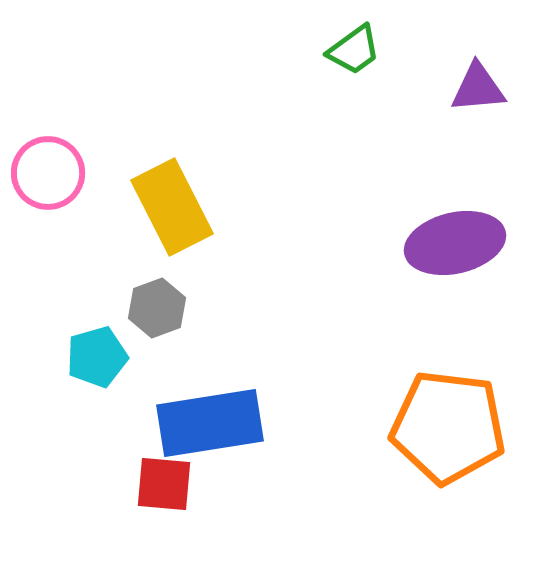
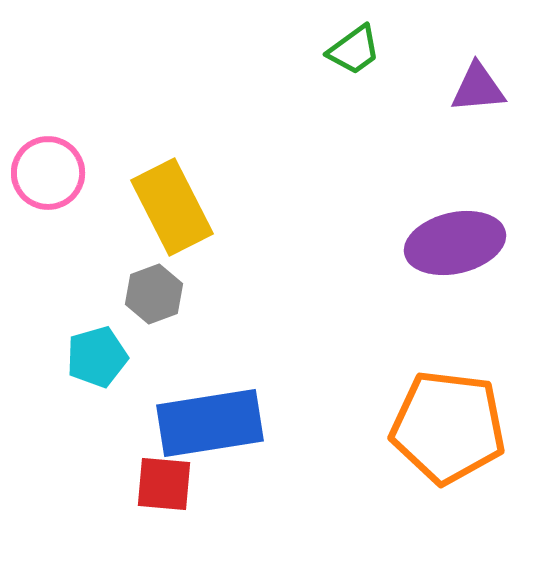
gray hexagon: moved 3 px left, 14 px up
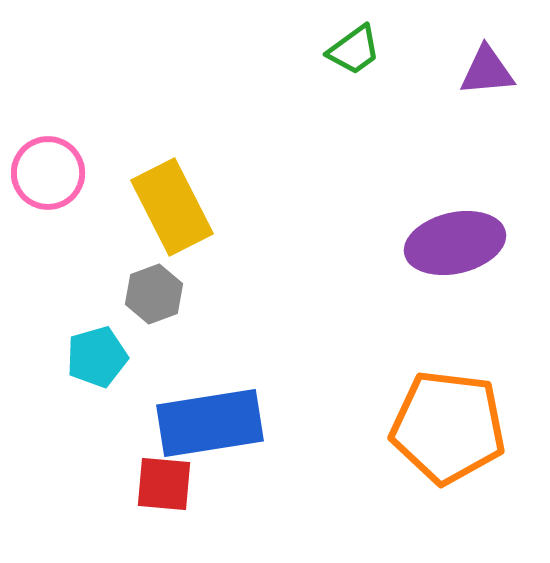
purple triangle: moved 9 px right, 17 px up
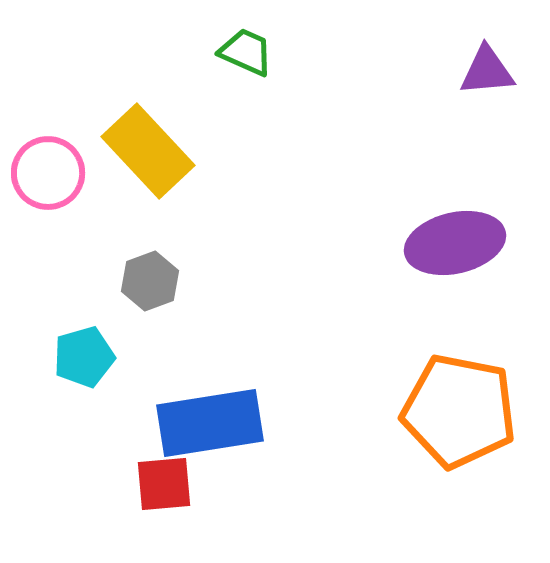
green trapezoid: moved 108 px left, 2 px down; rotated 120 degrees counterclockwise
yellow rectangle: moved 24 px left, 56 px up; rotated 16 degrees counterclockwise
gray hexagon: moved 4 px left, 13 px up
cyan pentagon: moved 13 px left
orange pentagon: moved 11 px right, 16 px up; rotated 4 degrees clockwise
red square: rotated 10 degrees counterclockwise
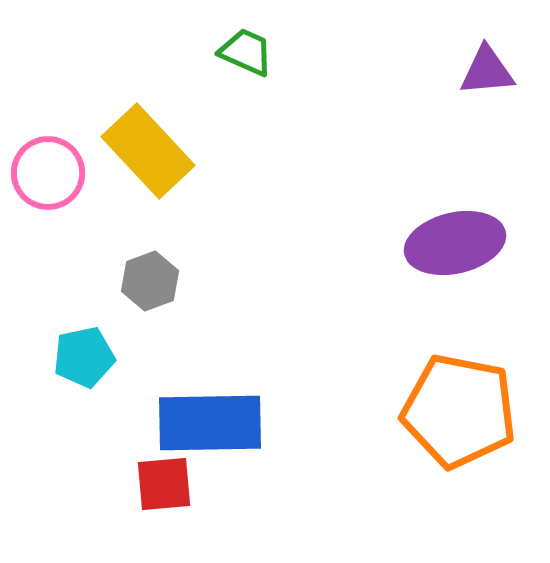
cyan pentagon: rotated 4 degrees clockwise
blue rectangle: rotated 8 degrees clockwise
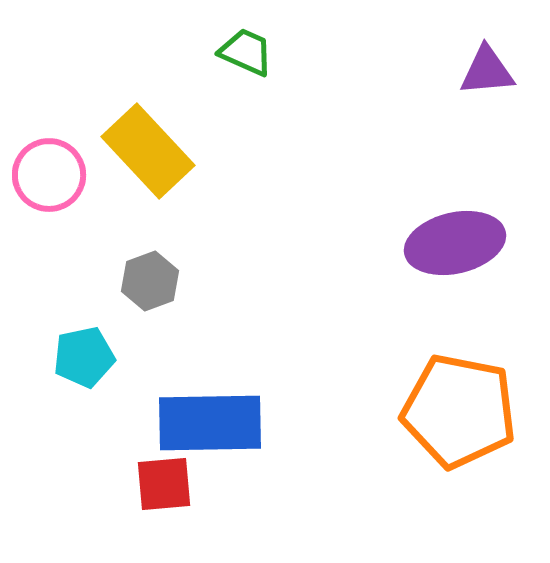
pink circle: moved 1 px right, 2 px down
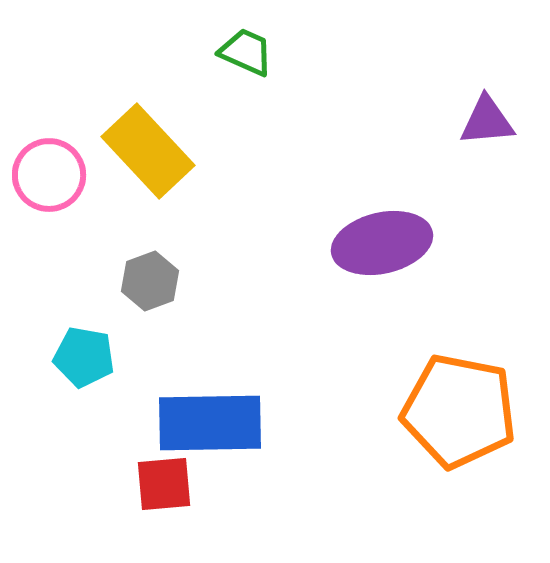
purple triangle: moved 50 px down
purple ellipse: moved 73 px left
cyan pentagon: rotated 22 degrees clockwise
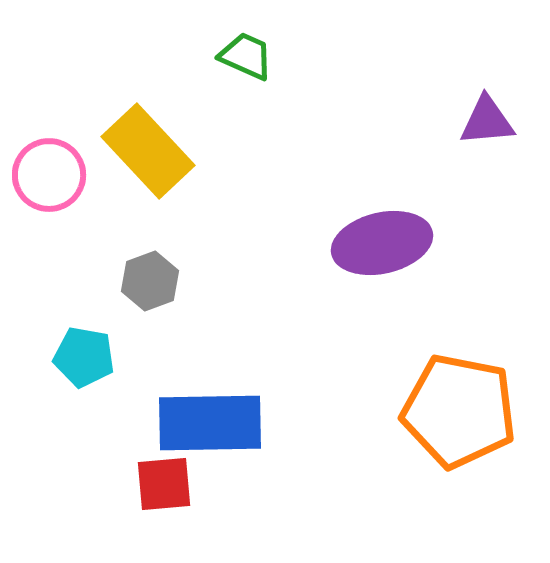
green trapezoid: moved 4 px down
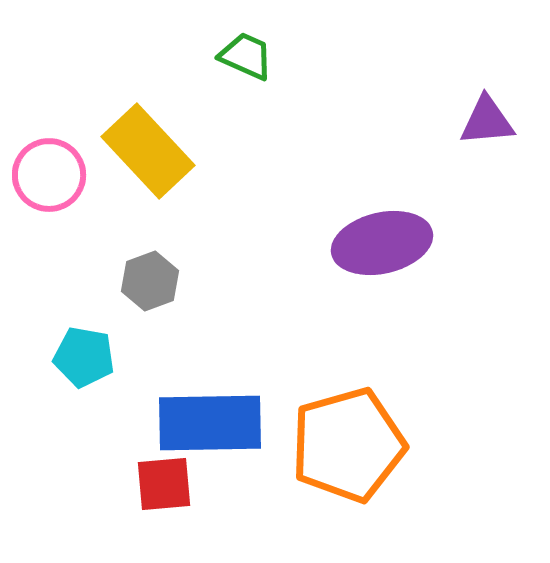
orange pentagon: moved 111 px left, 34 px down; rotated 27 degrees counterclockwise
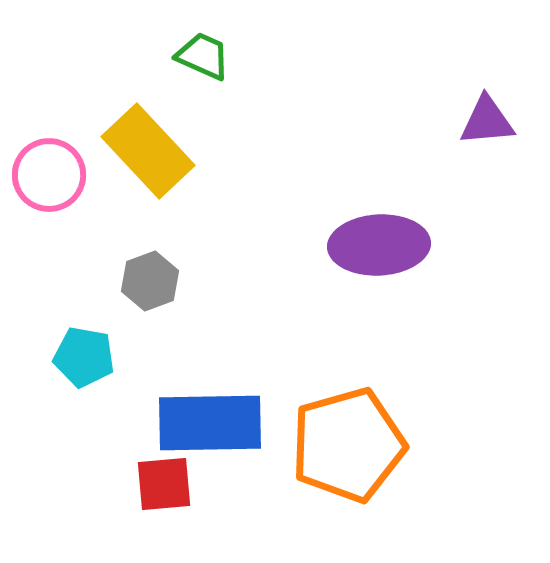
green trapezoid: moved 43 px left
purple ellipse: moved 3 px left, 2 px down; rotated 10 degrees clockwise
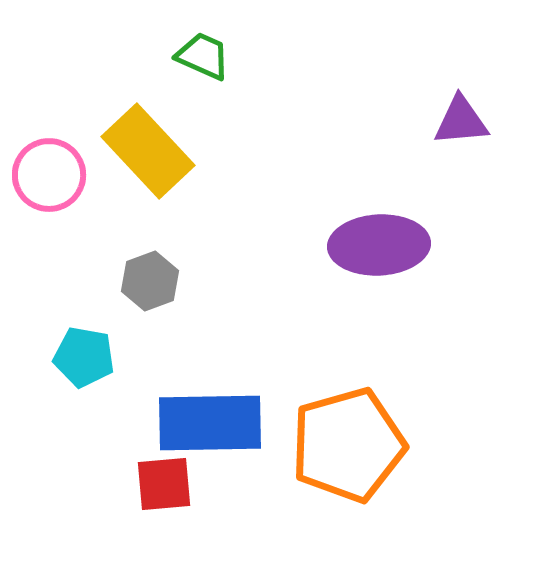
purple triangle: moved 26 px left
